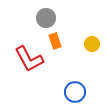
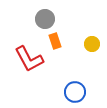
gray circle: moved 1 px left, 1 px down
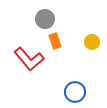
yellow circle: moved 2 px up
red L-shape: rotated 12 degrees counterclockwise
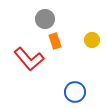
yellow circle: moved 2 px up
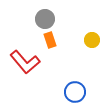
orange rectangle: moved 5 px left, 1 px up
red L-shape: moved 4 px left, 3 px down
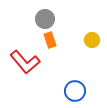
blue circle: moved 1 px up
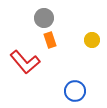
gray circle: moved 1 px left, 1 px up
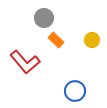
orange rectangle: moved 6 px right; rotated 28 degrees counterclockwise
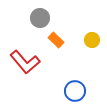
gray circle: moved 4 px left
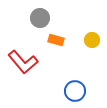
orange rectangle: rotated 28 degrees counterclockwise
red L-shape: moved 2 px left
